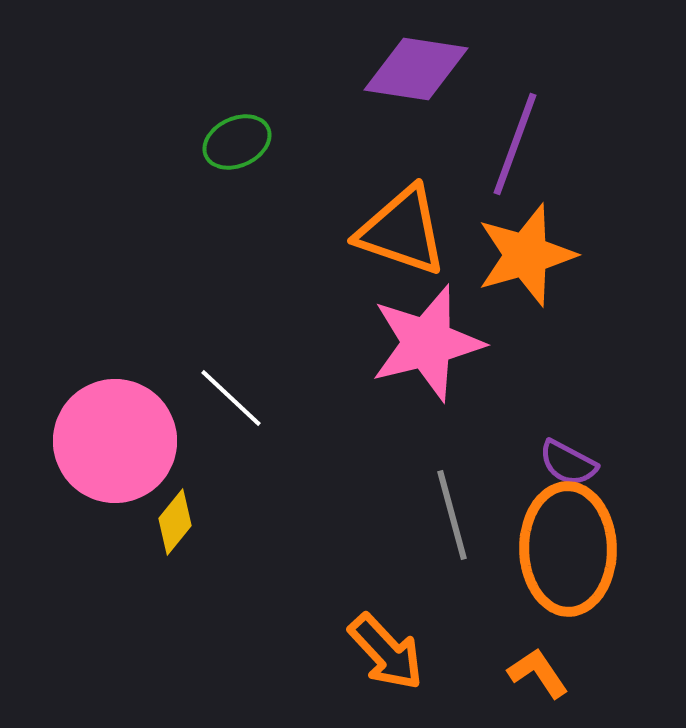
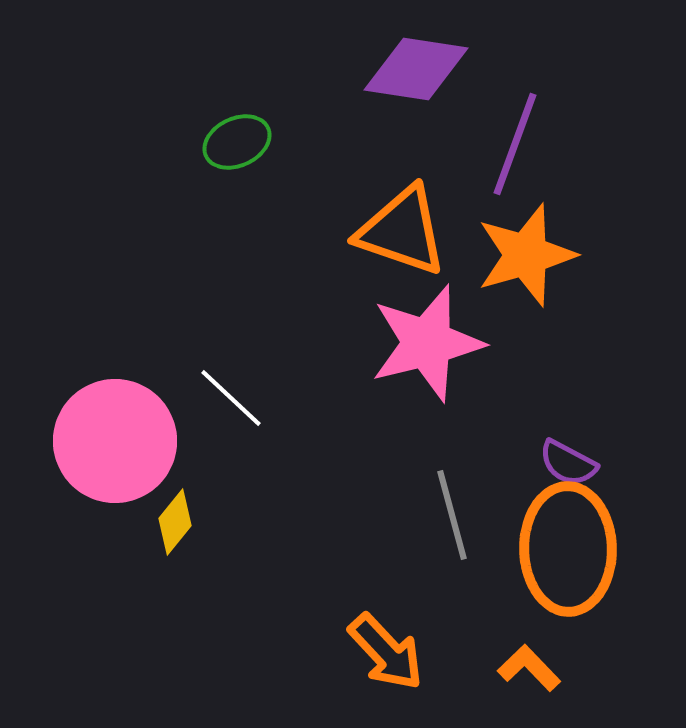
orange L-shape: moved 9 px left, 5 px up; rotated 10 degrees counterclockwise
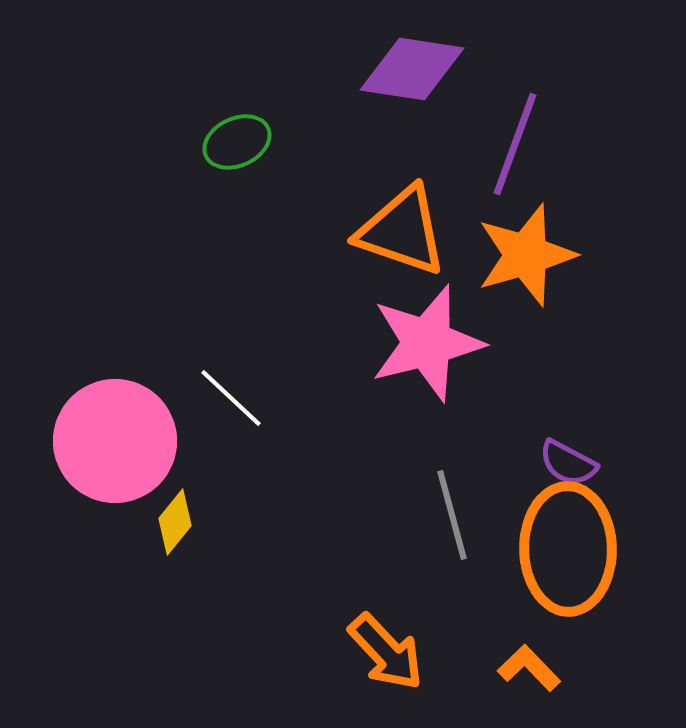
purple diamond: moved 4 px left
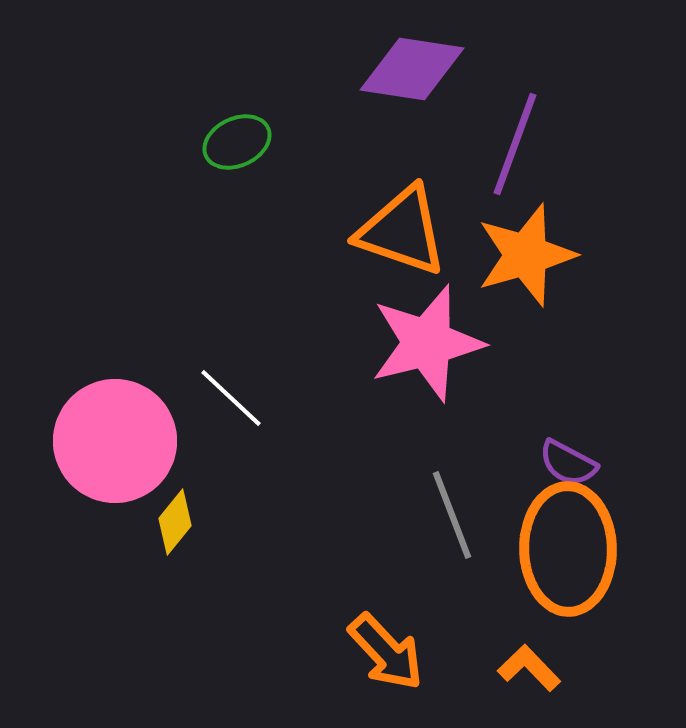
gray line: rotated 6 degrees counterclockwise
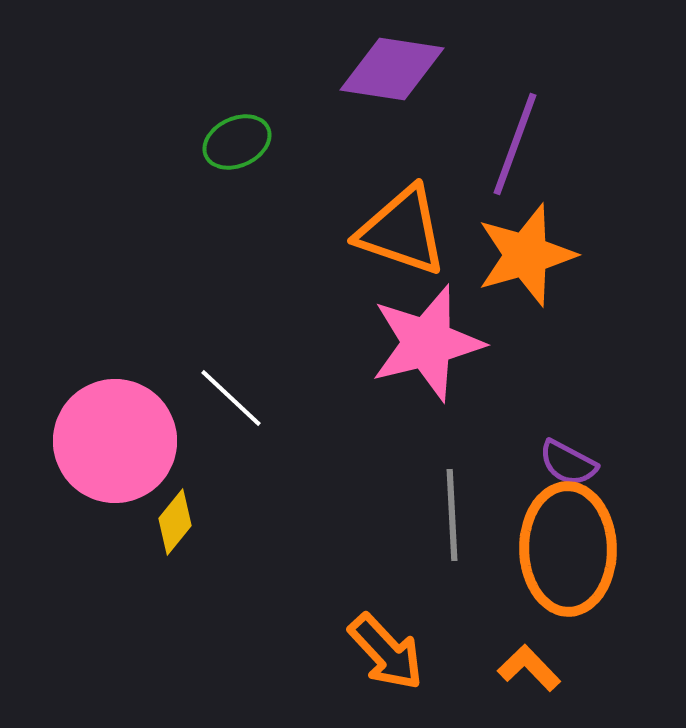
purple diamond: moved 20 px left
gray line: rotated 18 degrees clockwise
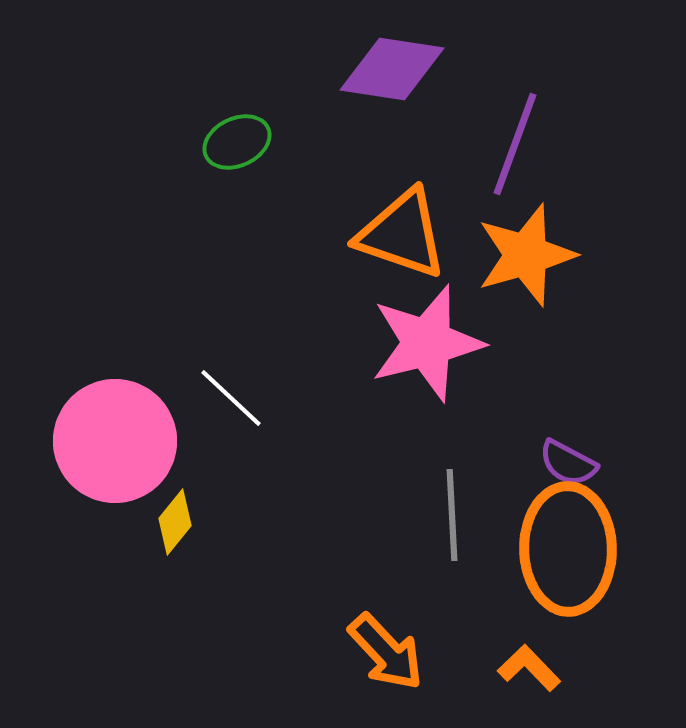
orange triangle: moved 3 px down
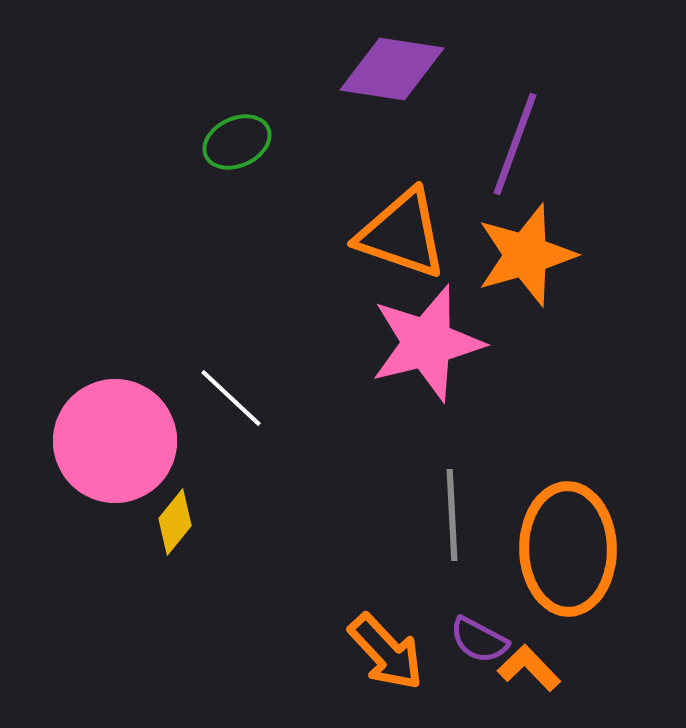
purple semicircle: moved 89 px left, 177 px down
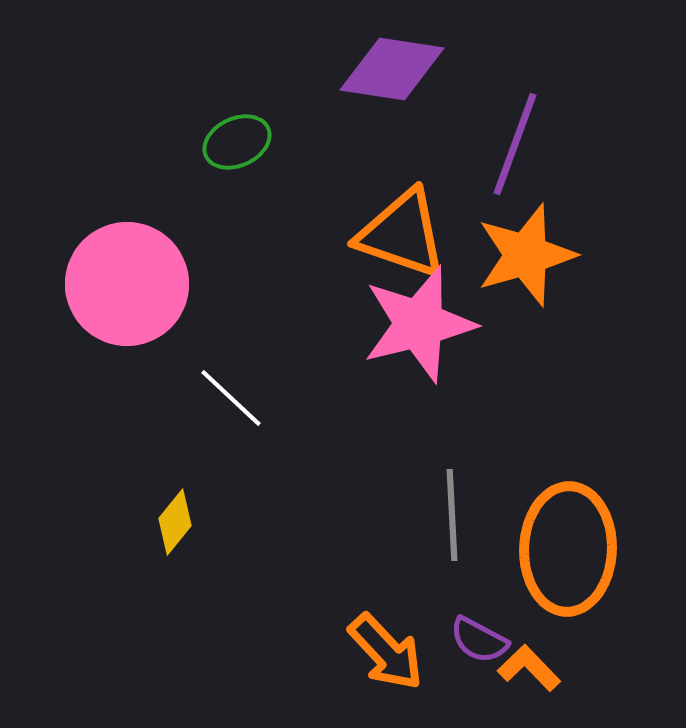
pink star: moved 8 px left, 19 px up
pink circle: moved 12 px right, 157 px up
orange ellipse: rotated 3 degrees clockwise
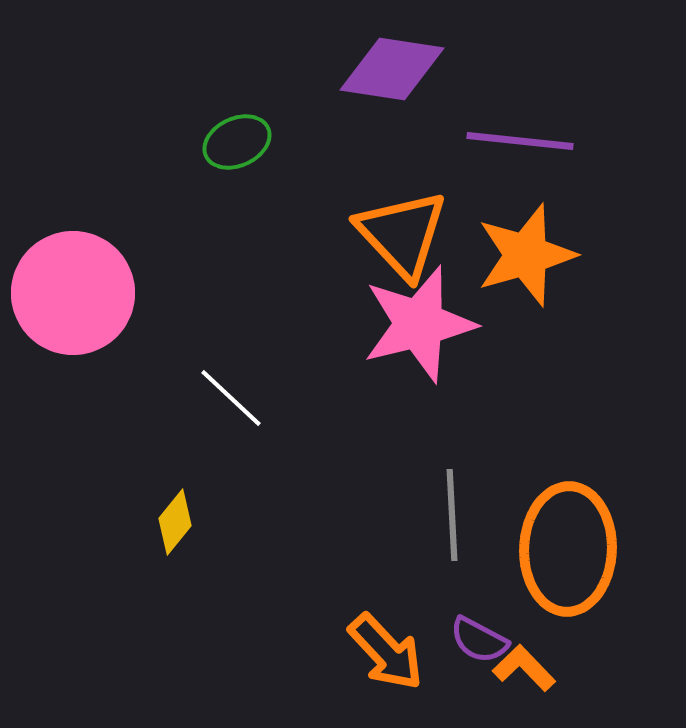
purple line: moved 5 px right, 3 px up; rotated 76 degrees clockwise
orange triangle: rotated 28 degrees clockwise
pink circle: moved 54 px left, 9 px down
orange L-shape: moved 5 px left
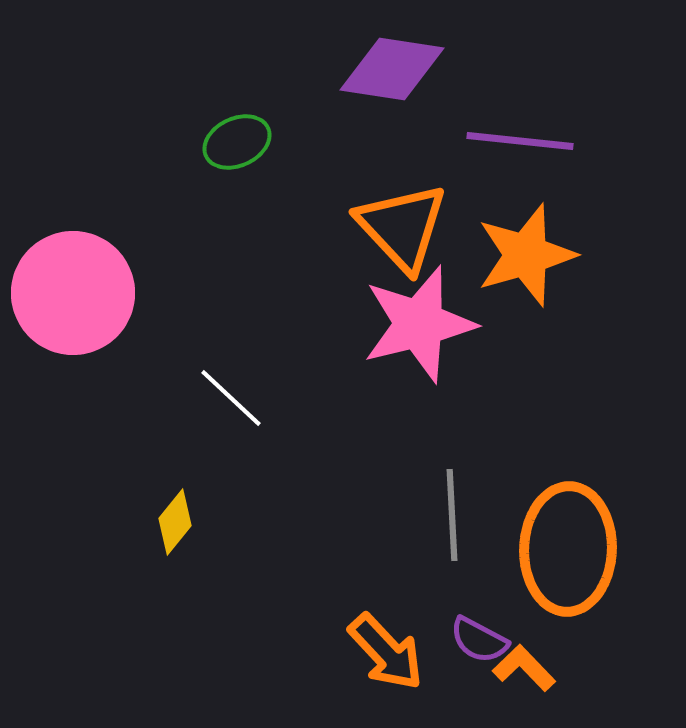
orange triangle: moved 7 px up
